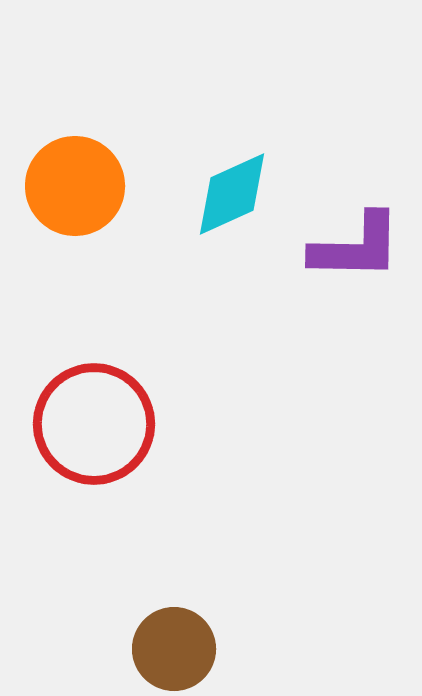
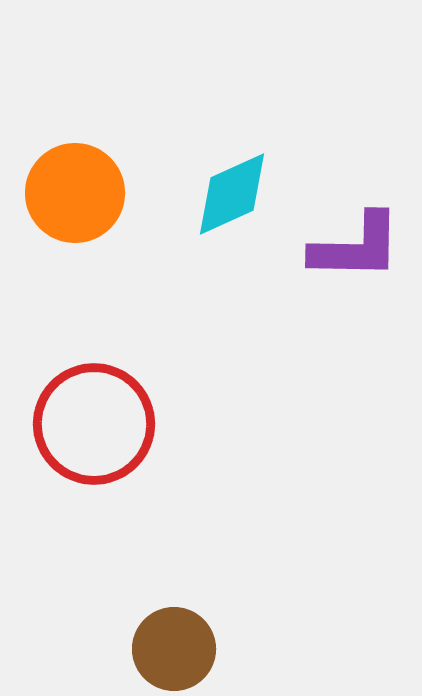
orange circle: moved 7 px down
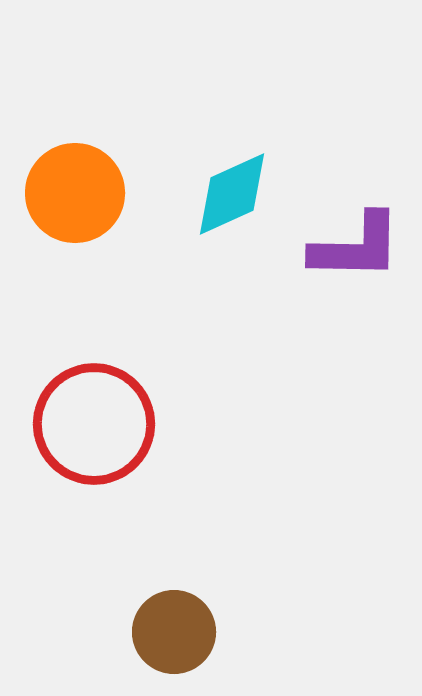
brown circle: moved 17 px up
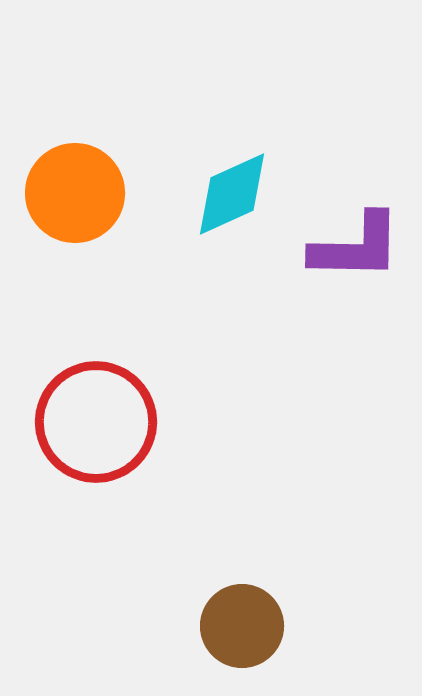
red circle: moved 2 px right, 2 px up
brown circle: moved 68 px right, 6 px up
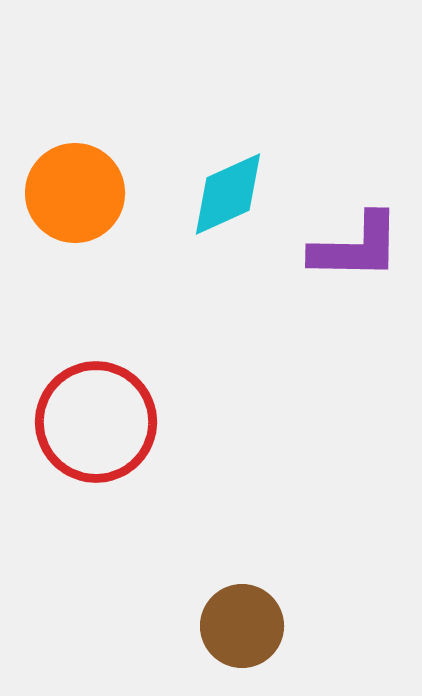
cyan diamond: moved 4 px left
